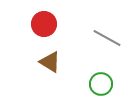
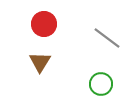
gray line: rotated 8 degrees clockwise
brown triangle: moved 10 px left; rotated 30 degrees clockwise
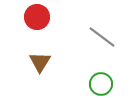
red circle: moved 7 px left, 7 px up
gray line: moved 5 px left, 1 px up
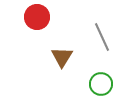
gray line: rotated 28 degrees clockwise
brown triangle: moved 22 px right, 5 px up
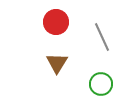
red circle: moved 19 px right, 5 px down
brown triangle: moved 5 px left, 6 px down
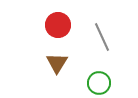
red circle: moved 2 px right, 3 px down
green circle: moved 2 px left, 1 px up
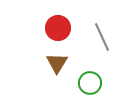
red circle: moved 3 px down
green circle: moved 9 px left
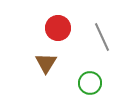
brown triangle: moved 11 px left
